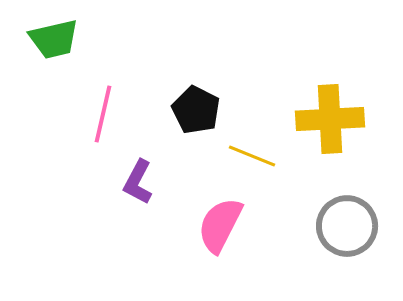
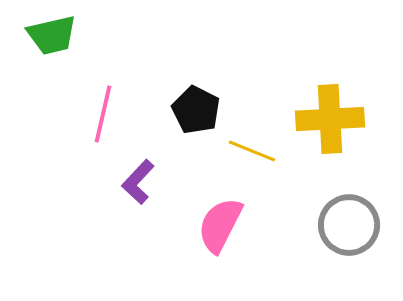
green trapezoid: moved 2 px left, 4 px up
yellow line: moved 5 px up
purple L-shape: rotated 15 degrees clockwise
gray circle: moved 2 px right, 1 px up
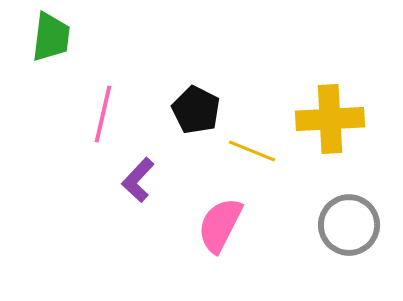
green trapezoid: moved 1 px left, 2 px down; rotated 70 degrees counterclockwise
purple L-shape: moved 2 px up
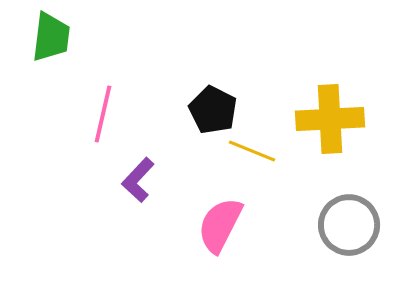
black pentagon: moved 17 px right
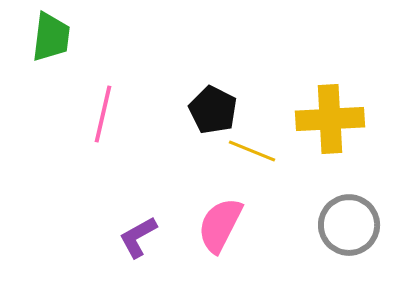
purple L-shape: moved 57 px down; rotated 18 degrees clockwise
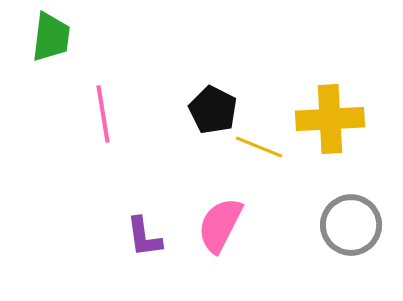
pink line: rotated 22 degrees counterclockwise
yellow line: moved 7 px right, 4 px up
gray circle: moved 2 px right
purple L-shape: moved 6 px right; rotated 69 degrees counterclockwise
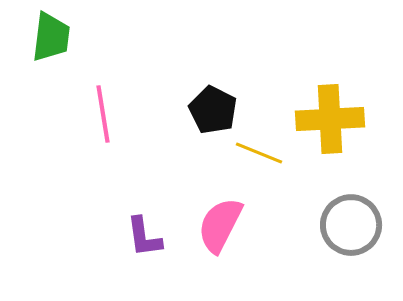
yellow line: moved 6 px down
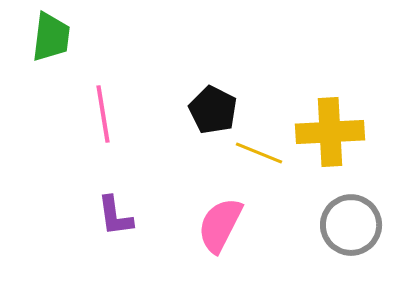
yellow cross: moved 13 px down
purple L-shape: moved 29 px left, 21 px up
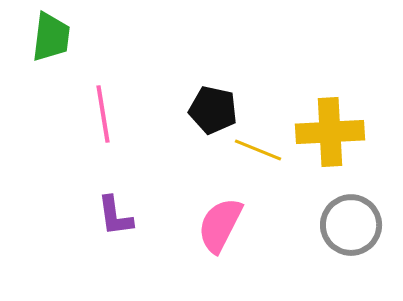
black pentagon: rotated 15 degrees counterclockwise
yellow line: moved 1 px left, 3 px up
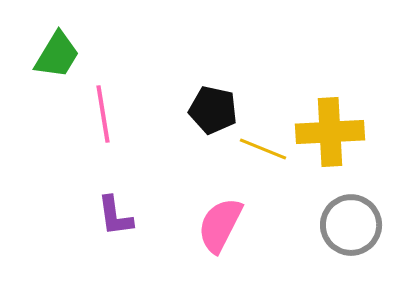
green trapezoid: moved 6 px right, 18 px down; rotated 24 degrees clockwise
yellow line: moved 5 px right, 1 px up
